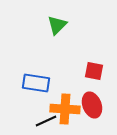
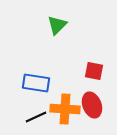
black line: moved 10 px left, 4 px up
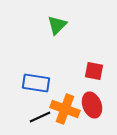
orange cross: rotated 16 degrees clockwise
black line: moved 4 px right
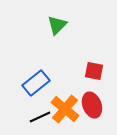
blue rectangle: rotated 48 degrees counterclockwise
orange cross: rotated 20 degrees clockwise
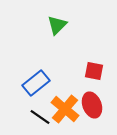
black line: rotated 60 degrees clockwise
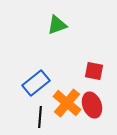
green triangle: rotated 25 degrees clockwise
orange cross: moved 2 px right, 6 px up
black line: rotated 60 degrees clockwise
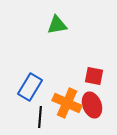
green triangle: rotated 10 degrees clockwise
red square: moved 5 px down
blue rectangle: moved 6 px left, 4 px down; rotated 20 degrees counterclockwise
orange cross: rotated 16 degrees counterclockwise
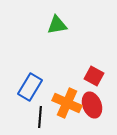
red square: rotated 18 degrees clockwise
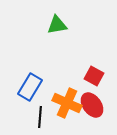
red ellipse: rotated 15 degrees counterclockwise
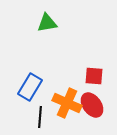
green triangle: moved 10 px left, 2 px up
red square: rotated 24 degrees counterclockwise
